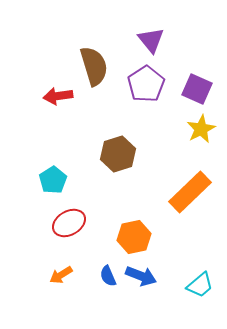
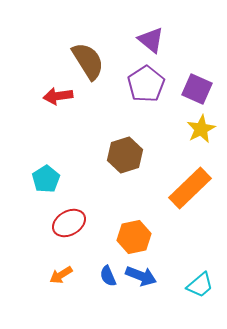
purple triangle: rotated 12 degrees counterclockwise
brown semicircle: moved 6 px left, 5 px up; rotated 15 degrees counterclockwise
brown hexagon: moved 7 px right, 1 px down
cyan pentagon: moved 7 px left, 1 px up
orange rectangle: moved 4 px up
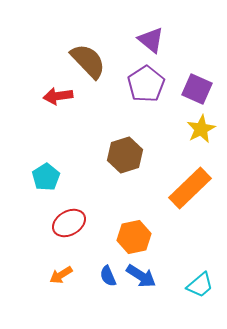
brown semicircle: rotated 12 degrees counterclockwise
cyan pentagon: moved 2 px up
blue arrow: rotated 12 degrees clockwise
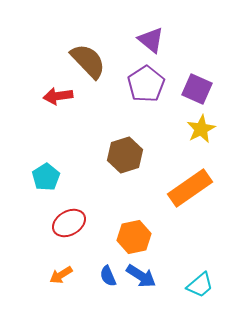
orange rectangle: rotated 9 degrees clockwise
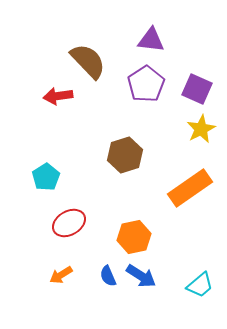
purple triangle: rotated 32 degrees counterclockwise
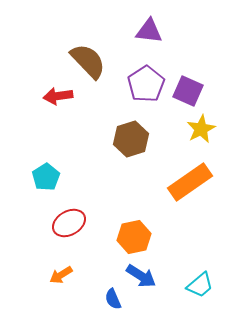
purple triangle: moved 2 px left, 9 px up
purple square: moved 9 px left, 2 px down
brown hexagon: moved 6 px right, 16 px up
orange rectangle: moved 6 px up
blue semicircle: moved 5 px right, 23 px down
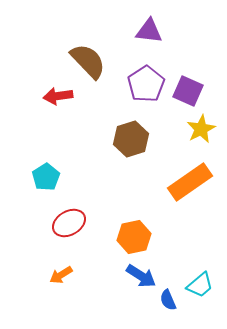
blue semicircle: moved 55 px right, 1 px down
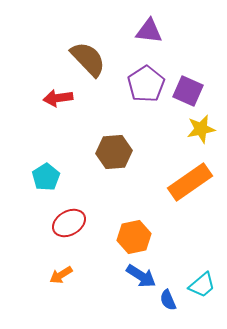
brown semicircle: moved 2 px up
red arrow: moved 2 px down
yellow star: rotated 16 degrees clockwise
brown hexagon: moved 17 px left, 13 px down; rotated 12 degrees clockwise
cyan trapezoid: moved 2 px right
